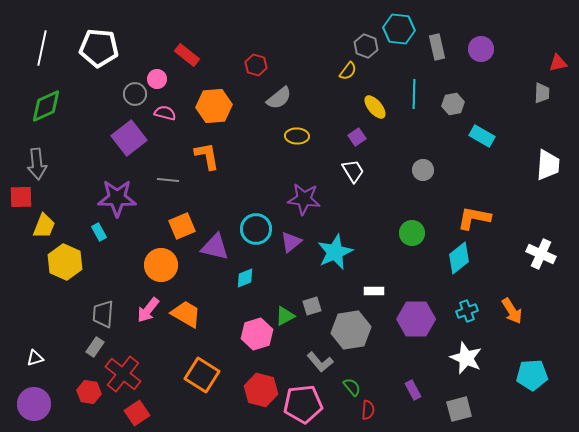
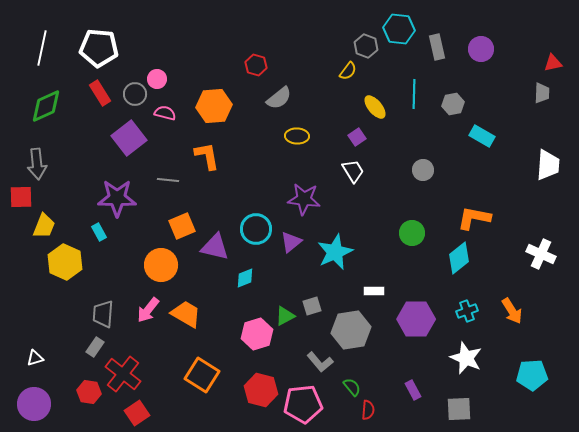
red rectangle at (187, 55): moved 87 px left, 38 px down; rotated 20 degrees clockwise
red triangle at (558, 63): moved 5 px left
gray square at (459, 409): rotated 12 degrees clockwise
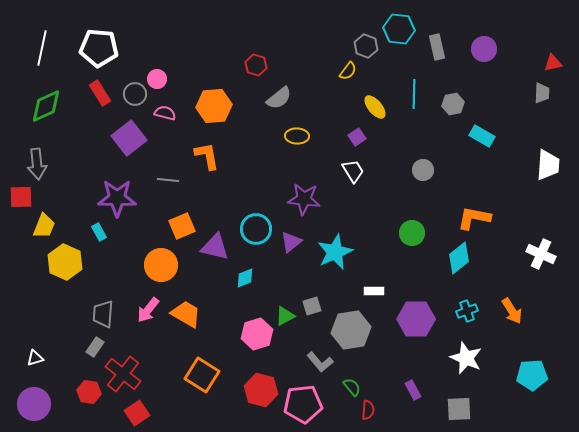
purple circle at (481, 49): moved 3 px right
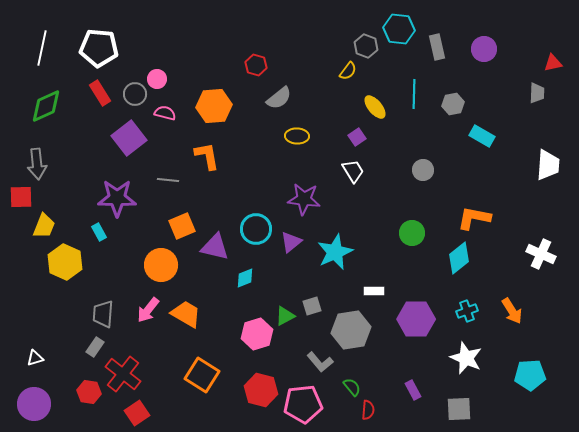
gray trapezoid at (542, 93): moved 5 px left
cyan pentagon at (532, 375): moved 2 px left
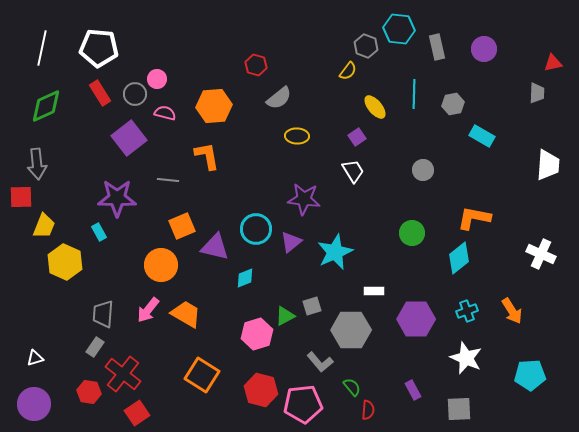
gray hexagon at (351, 330): rotated 9 degrees clockwise
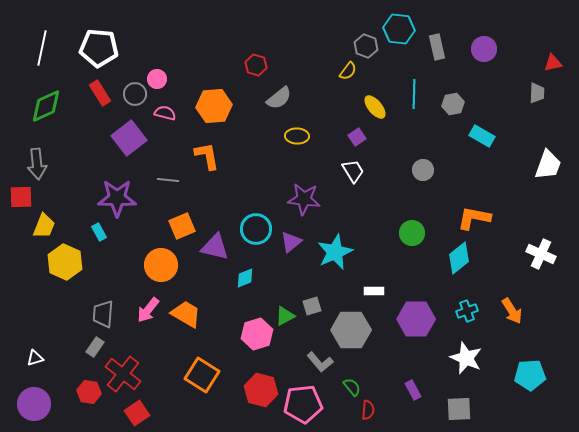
white trapezoid at (548, 165): rotated 16 degrees clockwise
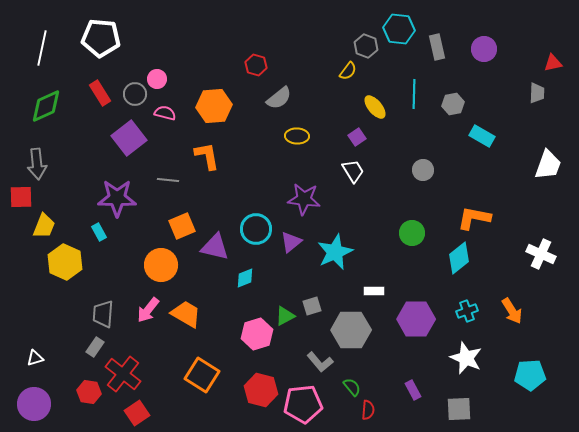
white pentagon at (99, 48): moved 2 px right, 10 px up
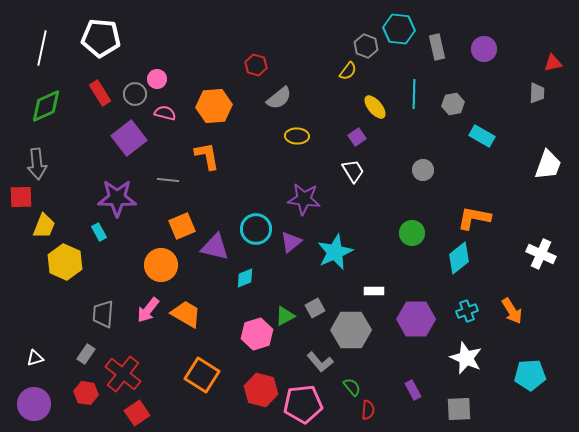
gray square at (312, 306): moved 3 px right, 2 px down; rotated 12 degrees counterclockwise
gray rectangle at (95, 347): moved 9 px left, 7 px down
red hexagon at (89, 392): moved 3 px left, 1 px down
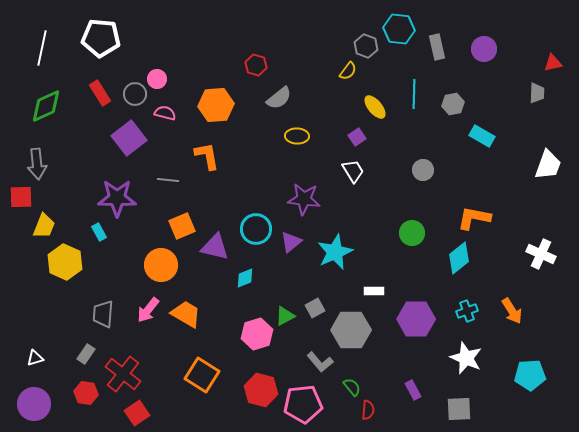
orange hexagon at (214, 106): moved 2 px right, 1 px up
